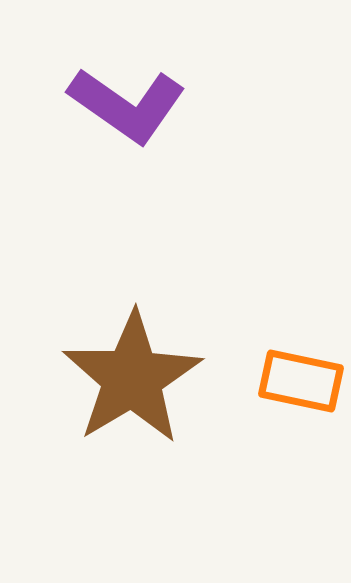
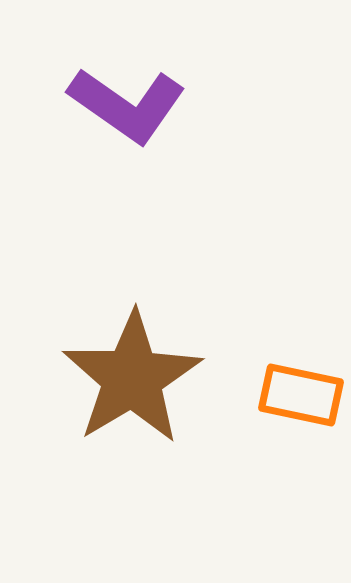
orange rectangle: moved 14 px down
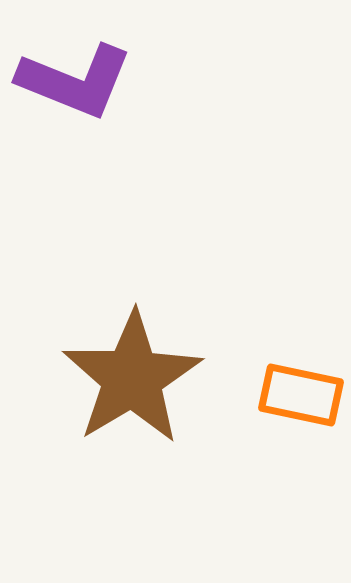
purple L-shape: moved 52 px left, 24 px up; rotated 13 degrees counterclockwise
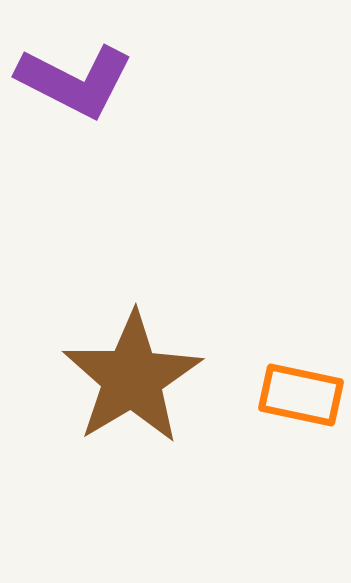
purple L-shape: rotated 5 degrees clockwise
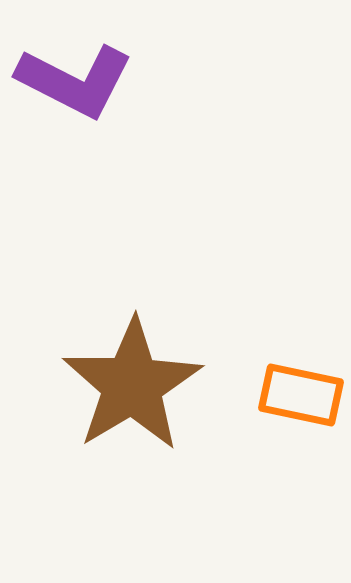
brown star: moved 7 px down
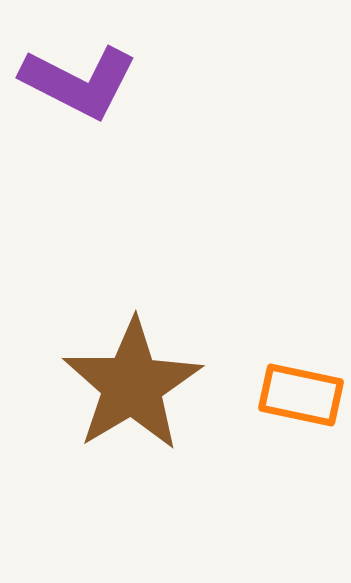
purple L-shape: moved 4 px right, 1 px down
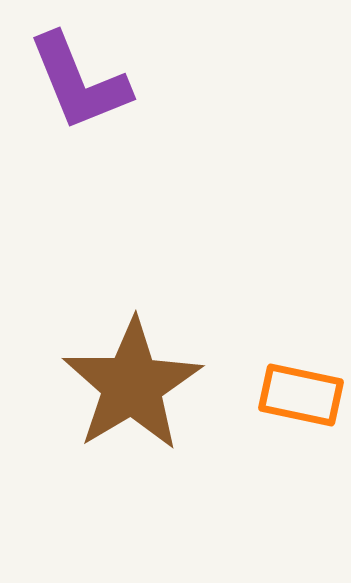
purple L-shape: rotated 41 degrees clockwise
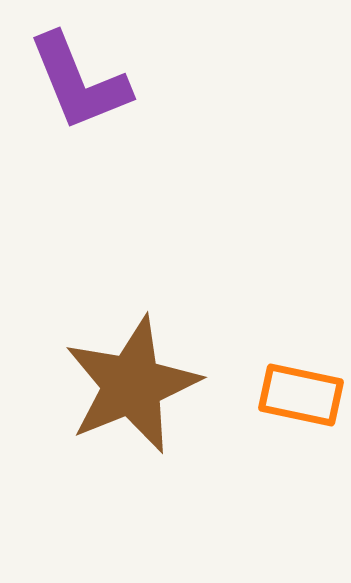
brown star: rotated 9 degrees clockwise
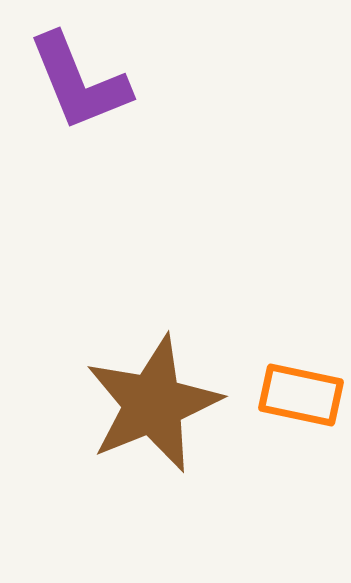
brown star: moved 21 px right, 19 px down
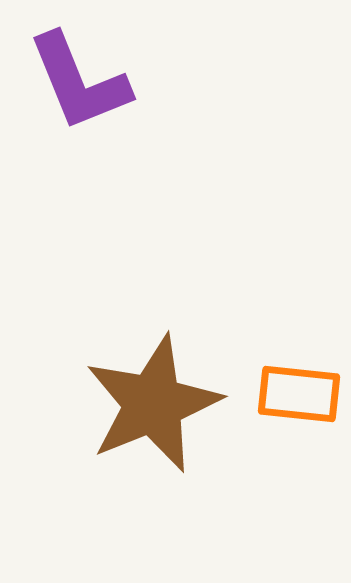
orange rectangle: moved 2 px left, 1 px up; rotated 6 degrees counterclockwise
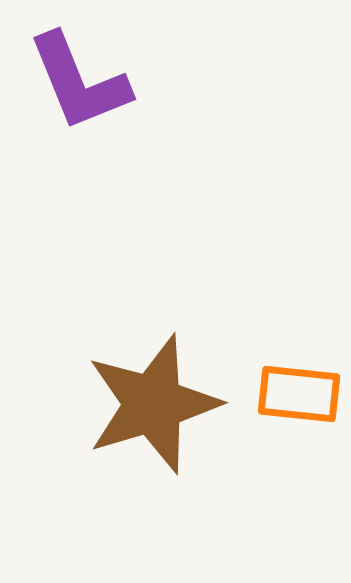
brown star: rotated 5 degrees clockwise
